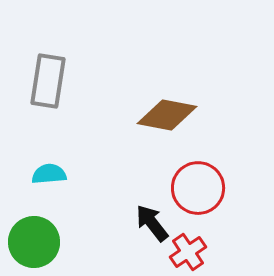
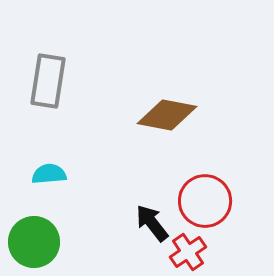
red circle: moved 7 px right, 13 px down
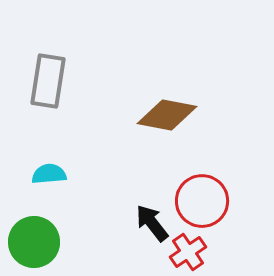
red circle: moved 3 px left
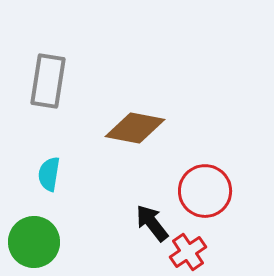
brown diamond: moved 32 px left, 13 px down
cyan semicircle: rotated 76 degrees counterclockwise
red circle: moved 3 px right, 10 px up
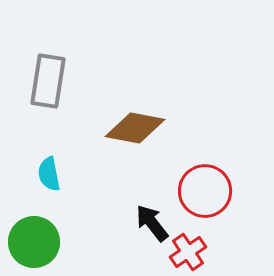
cyan semicircle: rotated 20 degrees counterclockwise
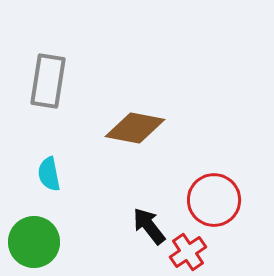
red circle: moved 9 px right, 9 px down
black arrow: moved 3 px left, 3 px down
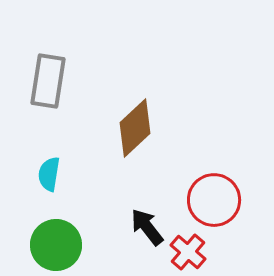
brown diamond: rotated 54 degrees counterclockwise
cyan semicircle: rotated 20 degrees clockwise
black arrow: moved 2 px left, 1 px down
green circle: moved 22 px right, 3 px down
red cross: rotated 15 degrees counterclockwise
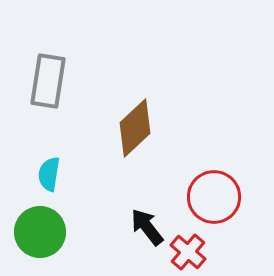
red circle: moved 3 px up
green circle: moved 16 px left, 13 px up
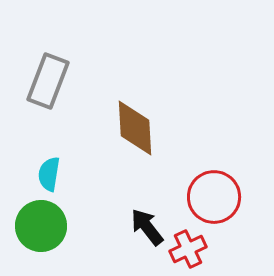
gray rectangle: rotated 12 degrees clockwise
brown diamond: rotated 50 degrees counterclockwise
green circle: moved 1 px right, 6 px up
red cross: moved 3 px up; rotated 24 degrees clockwise
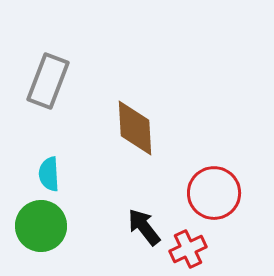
cyan semicircle: rotated 12 degrees counterclockwise
red circle: moved 4 px up
black arrow: moved 3 px left
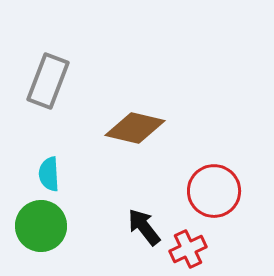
brown diamond: rotated 74 degrees counterclockwise
red circle: moved 2 px up
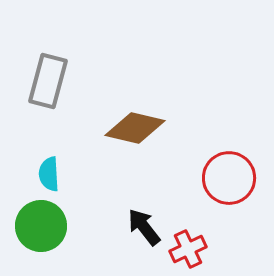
gray rectangle: rotated 6 degrees counterclockwise
red circle: moved 15 px right, 13 px up
